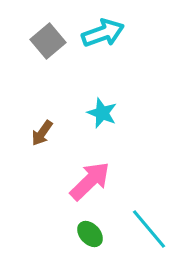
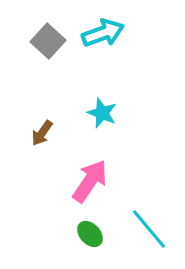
gray square: rotated 8 degrees counterclockwise
pink arrow: rotated 12 degrees counterclockwise
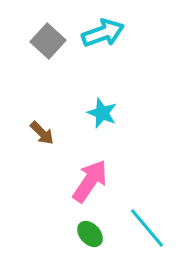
brown arrow: rotated 80 degrees counterclockwise
cyan line: moved 2 px left, 1 px up
